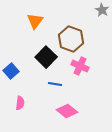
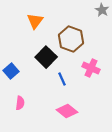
pink cross: moved 11 px right, 2 px down
blue line: moved 7 px right, 5 px up; rotated 56 degrees clockwise
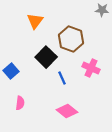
gray star: rotated 24 degrees counterclockwise
blue line: moved 1 px up
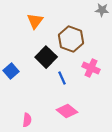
pink semicircle: moved 7 px right, 17 px down
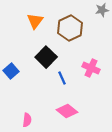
gray star: rotated 16 degrees counterclockwise
brown hexagon: moved 1 px left, 11 px up; rotated 15 degrees clockwise
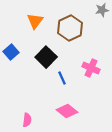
blue square: moved 19 px up
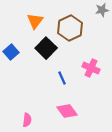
black square: moved 9 px up
pink diamond: rotated 15 degrees clockwise
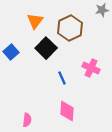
pink diamond: rotated 40 degrees clockwise
